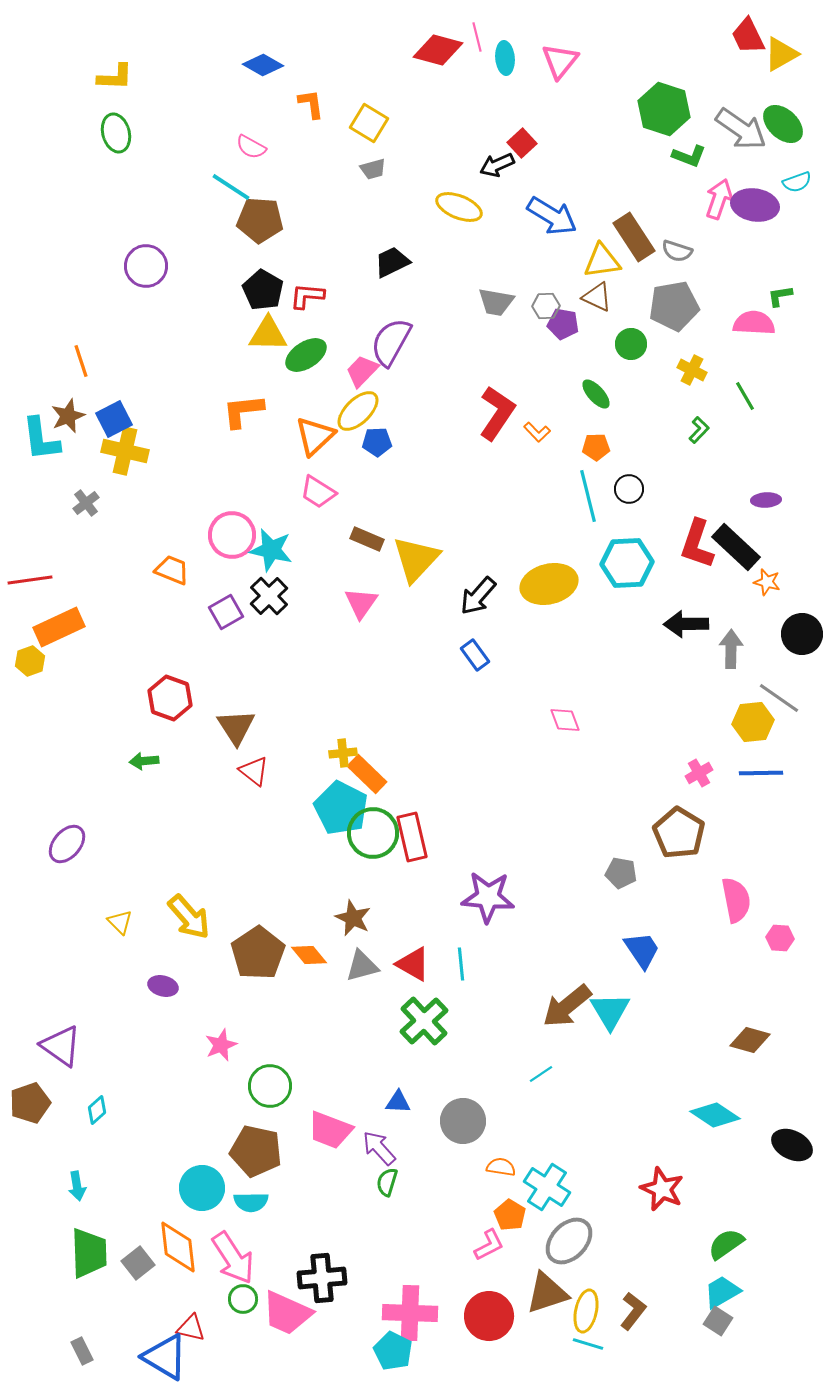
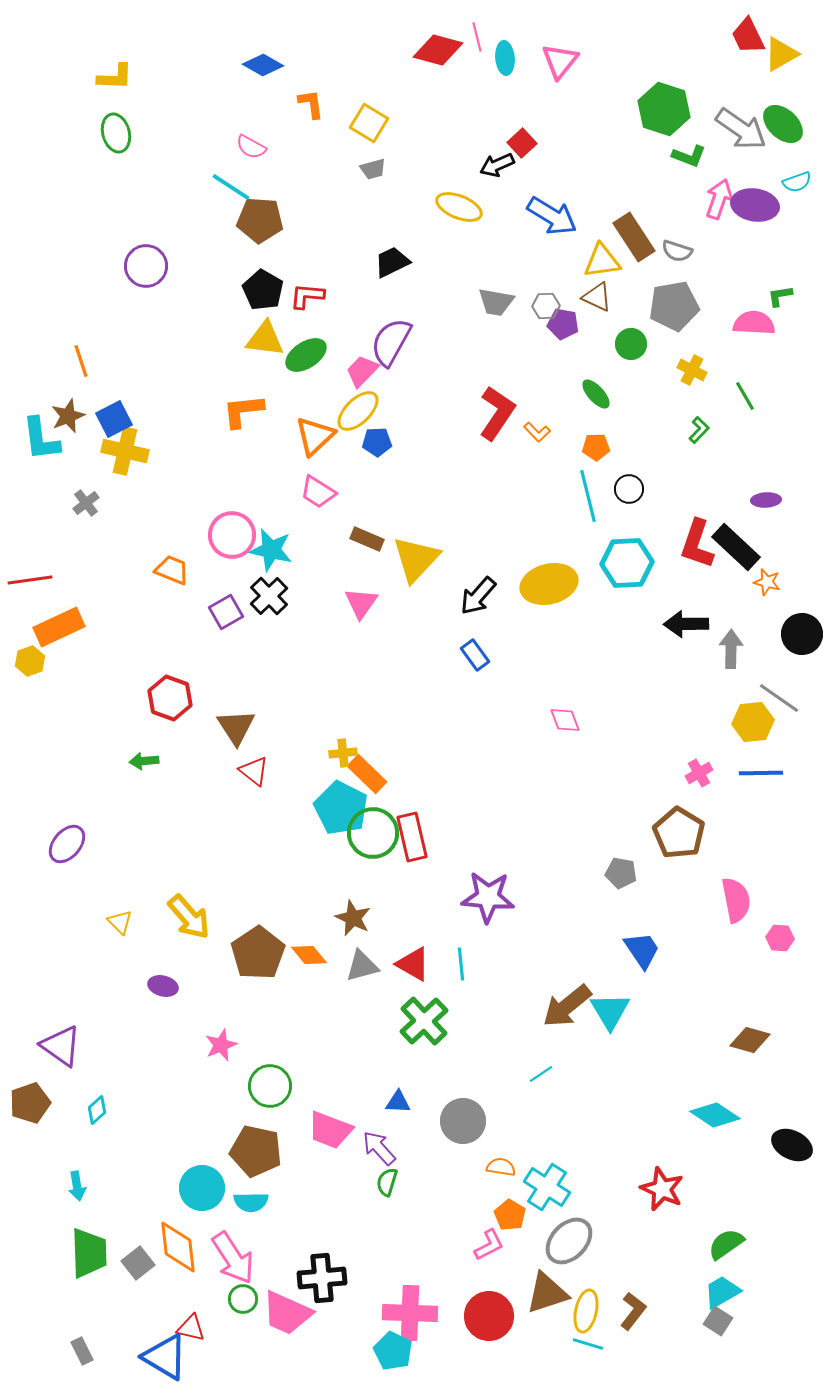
yellow triangle at (268, 334): moved 3 px left, 5 px down; rotated 6 degrees clockwise
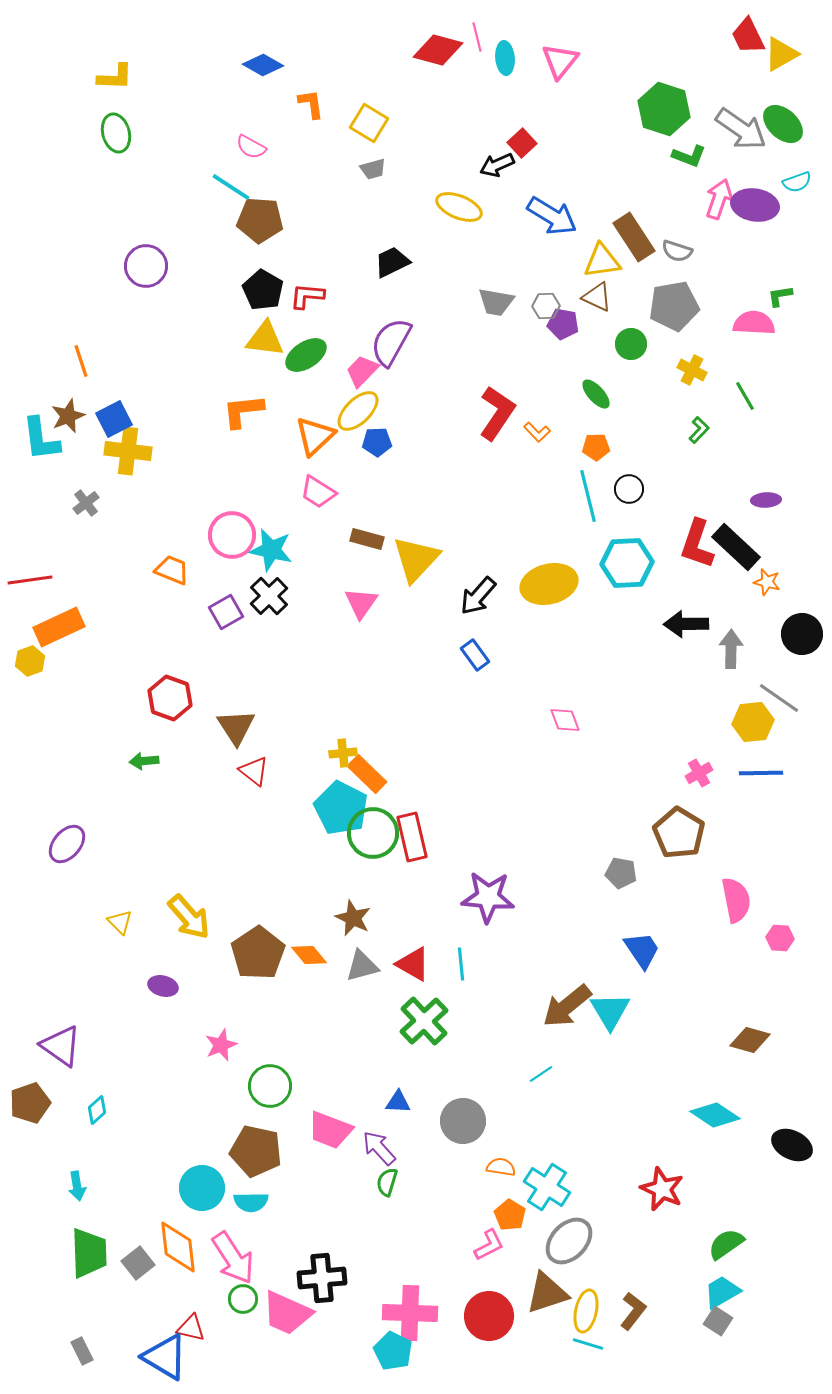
yellow cross at (125, 451): moved 3 px right; rotated 6 degrees counterclockwise
brown rectangle at (367, 539): rotated 8 degrees counterclockwise
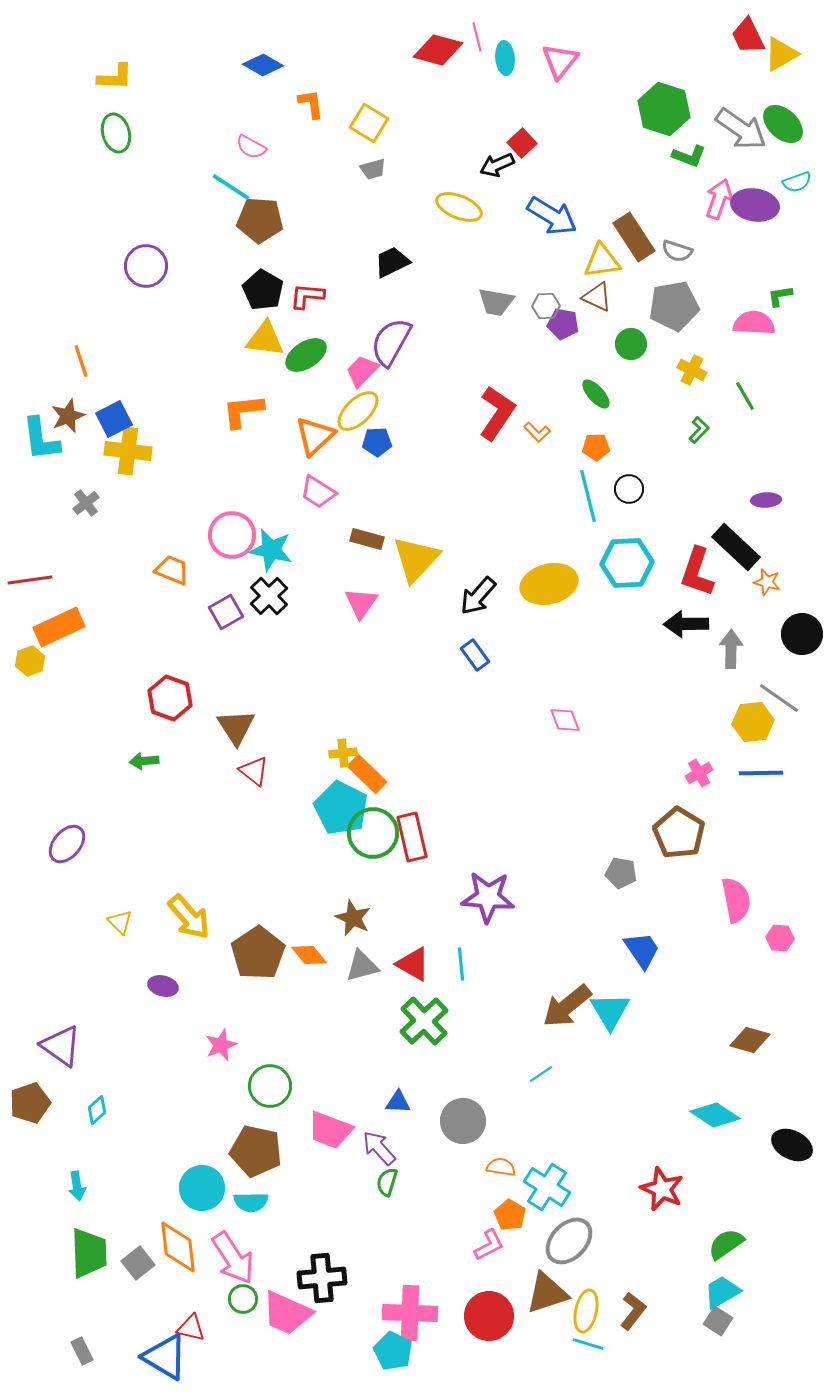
red L-shape at (697, 544): moved 28 px down
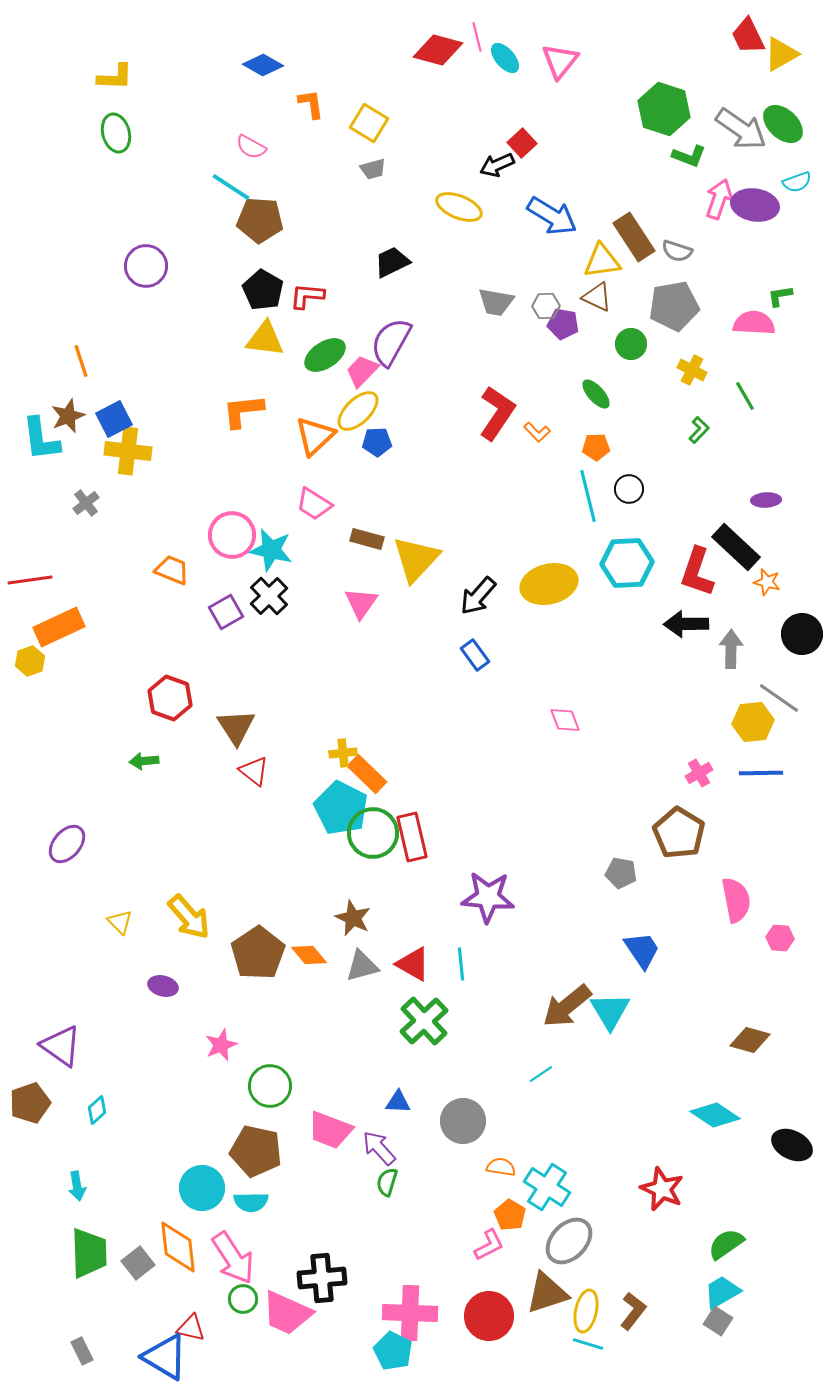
cyan ellipse at (505, 58): rotated 36 degrees counterclockwise
green ellipse at (306, 355): moved 19 px right
pink trapezoid at (318, 492): moved 4 px left, 12 px down
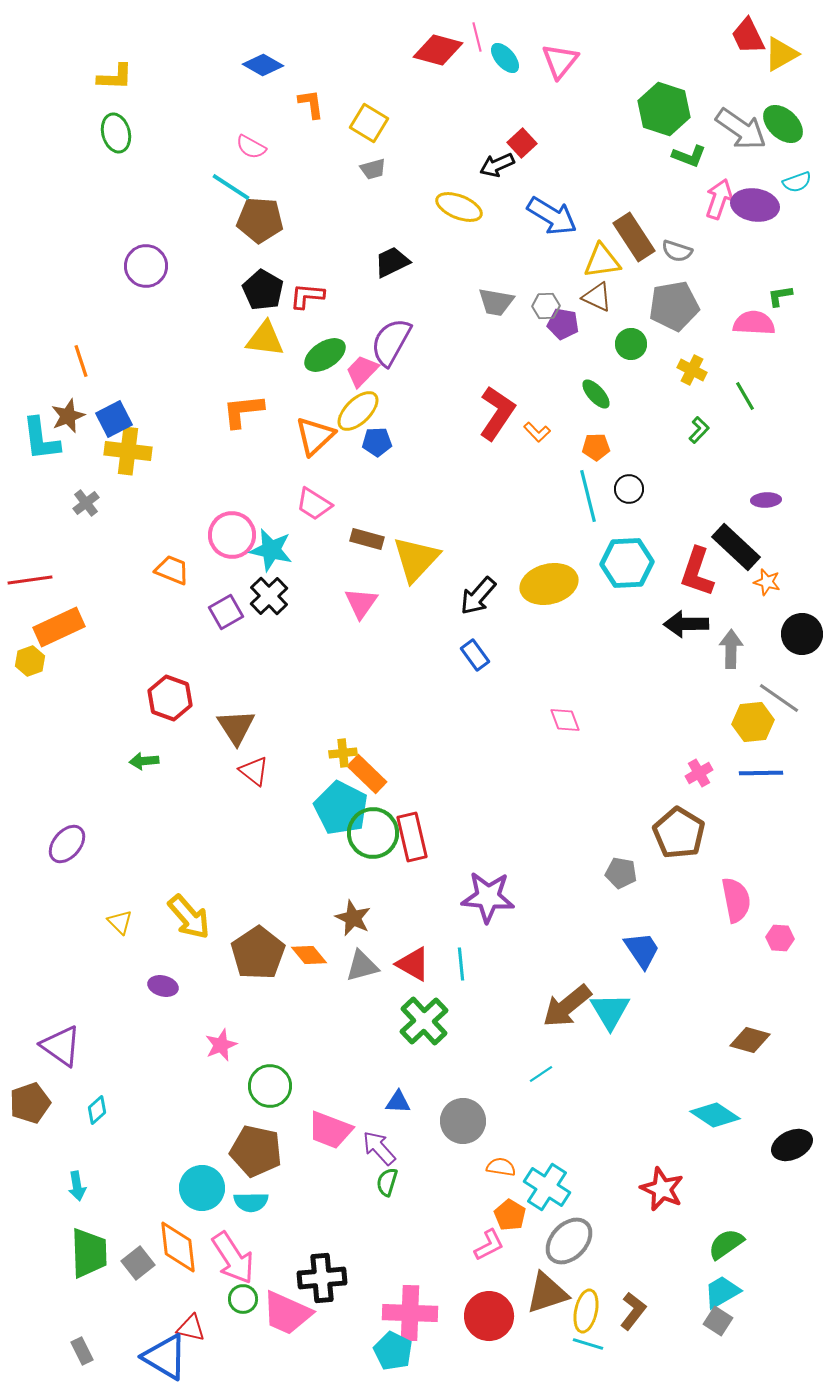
black ellipse at (792, 1145): rotated 51 degrees counterclockwise
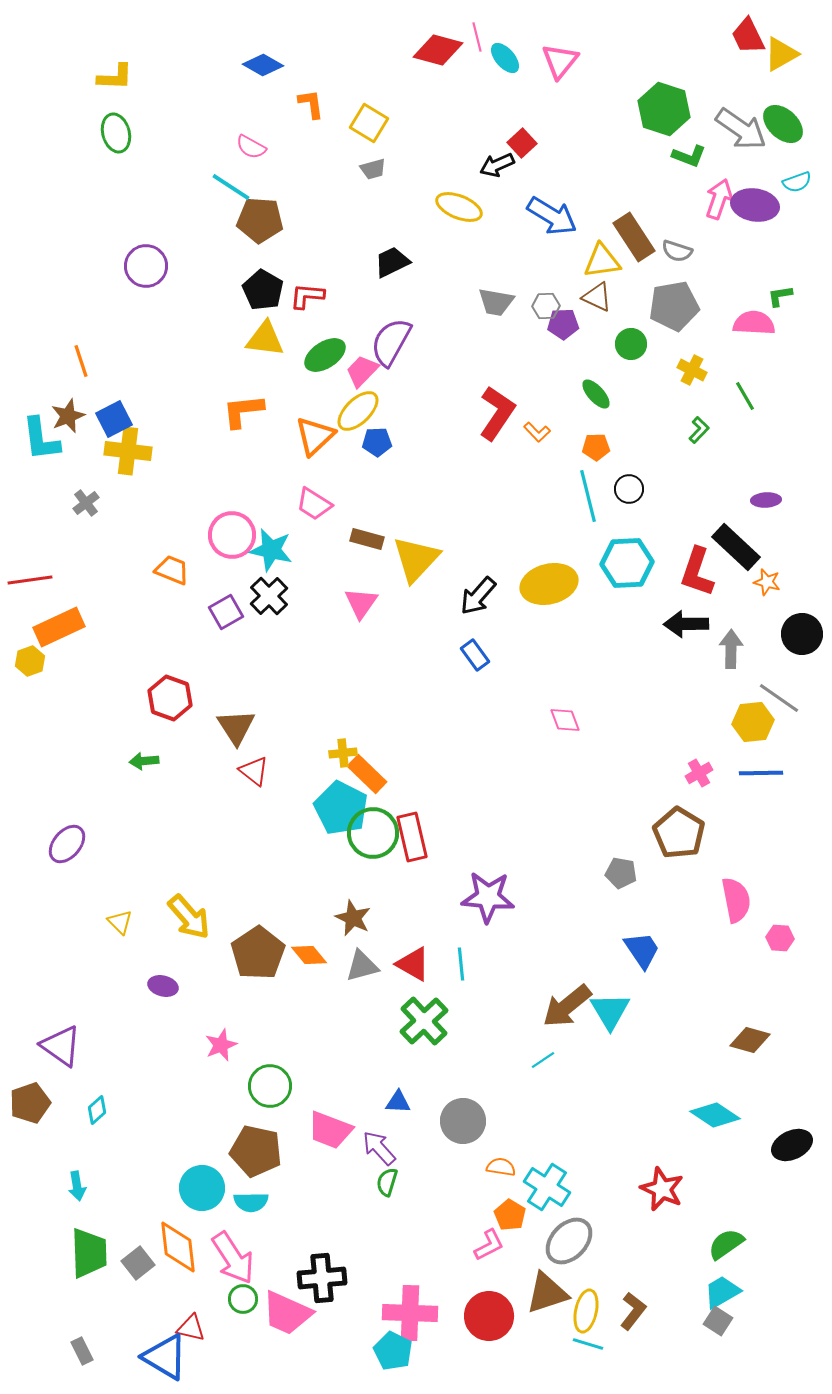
purple pentagon at (563, 324): rotated 12 degrees counterclockwise
cyan line at (541, 1074): moved 2 px right, 14 px up
